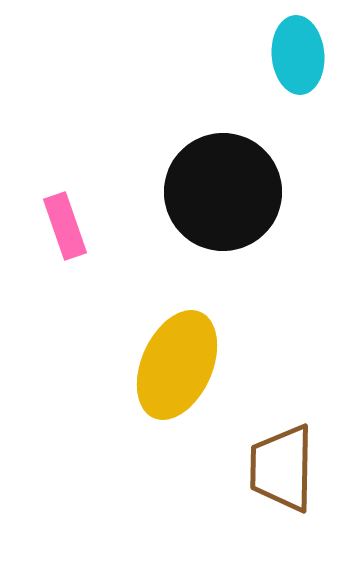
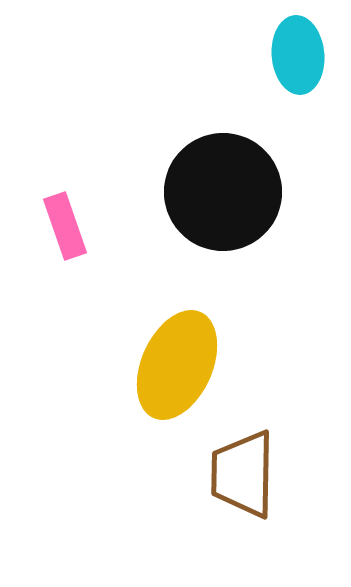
brown trapezoid: moved 39 px left, 6 px down
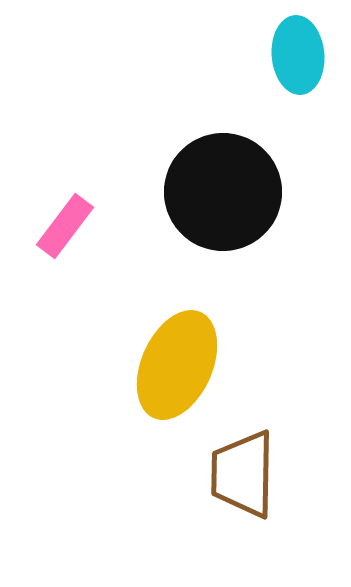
pink rectangle: rotated 56 degrees clockwise
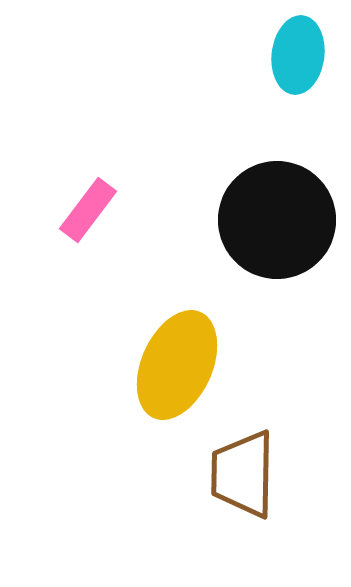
cyan ellipse: rotated 12 degrees clockwise
black circle: moved 54 px right, 28 px down
pink rectangle: moved 23 px right, 16 px up
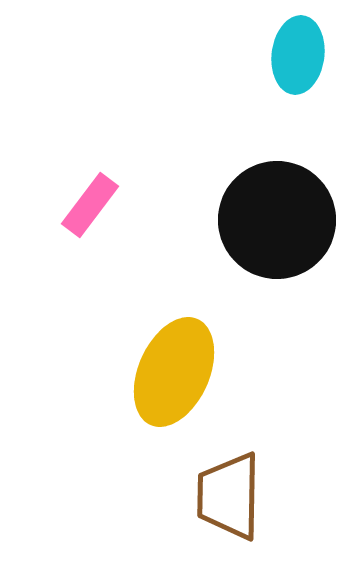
pink rectangle: moved 2 px right, 5 px up
yellow ellipse: moved 3 px left, 7 px down
brown trapezoid: moved 14 px left, 22 px down
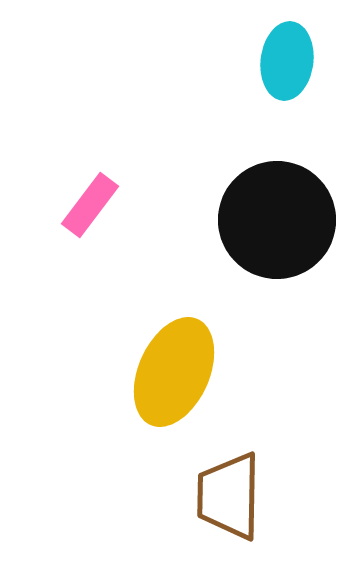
cyan ellipse: moved 11 px left, 6 px down
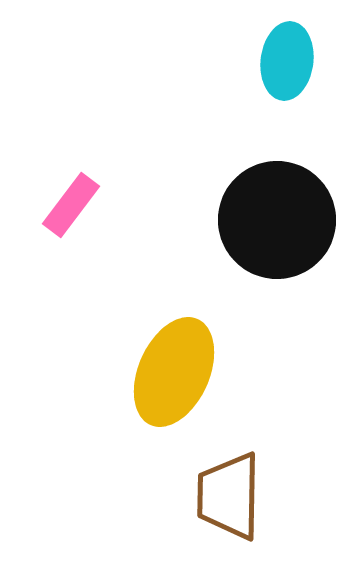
pink rectangle: moved 19 px left
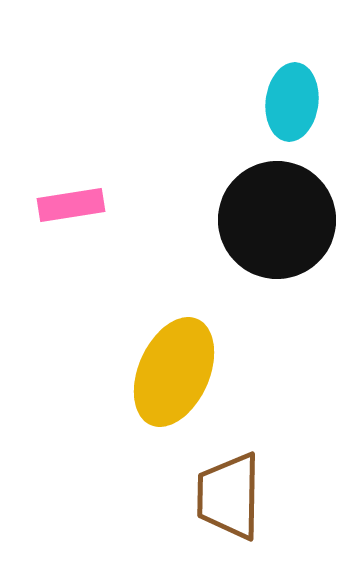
cyan ellipse: moved 5 px right, 41 px down
pink rectangle: rotated 44 degrees clockwise
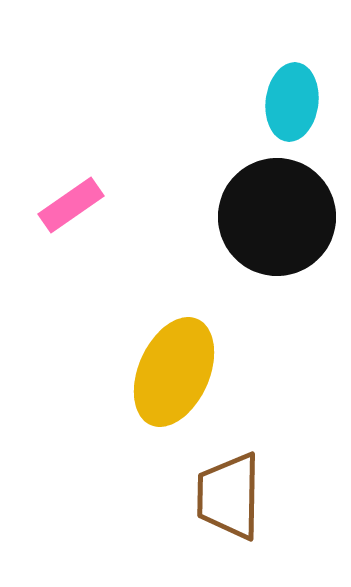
pink rectangle: rotated 26 degrees counterclockwise
black circle: moved 3 px up
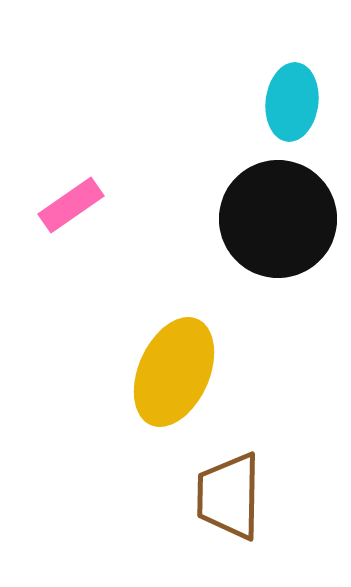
black circle: moved 1 px right, 2 px down
